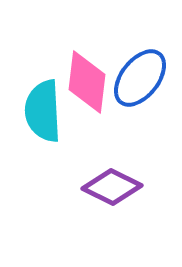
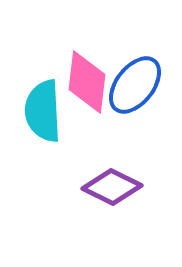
blue ellipse: moved 5 px left, 7 px down
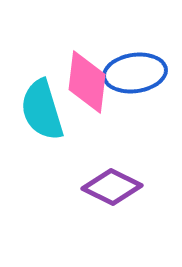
blue ellipse: moved 12 px up; rotated 44 degrees clockwise
cyan semicircle: moved 1 px left, 1 px up; rotated 14 degrees counterclockwise
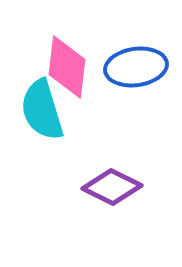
blue ellipse: moved 1 px right, 6 px up
pink diamond: moved 20 px left, 15 px up
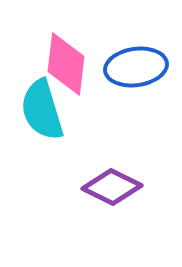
pink diamond: moved 1 px left, 3 px up
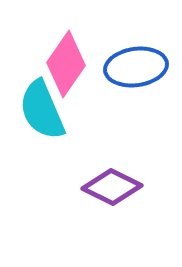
pink diamond: rotated 28 degrees clockwise
cyan semicircle: rotated 6 degrees counterclockwise
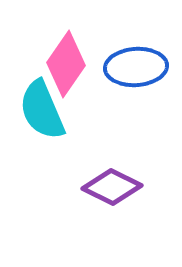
blue ellipse: rotated 4 degrees clockwise
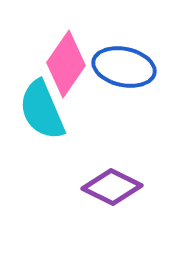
blue ellipse: moved 12 px left; rotated 16 degrees clockwise
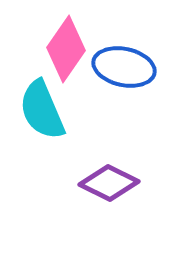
pink diamond: moved 15 px up
purple diamond: moved 3 px left, 4 px up
